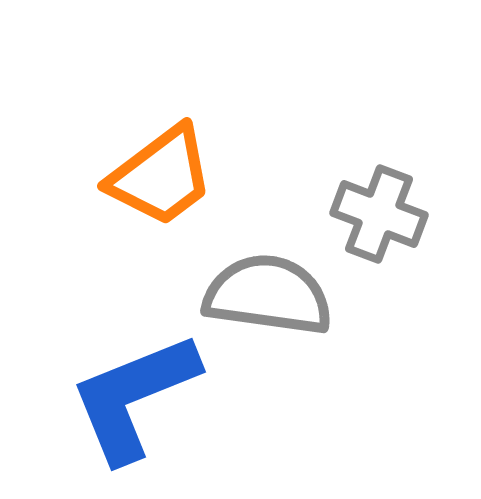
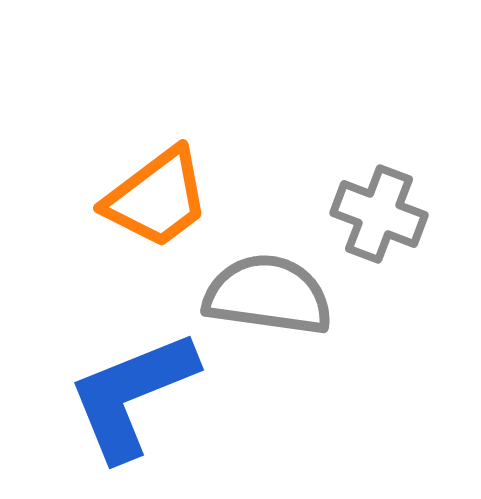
orange trapezoid: moved 4 px left, 22 px down
blue L-shape: moved 2 px left, 2 px up
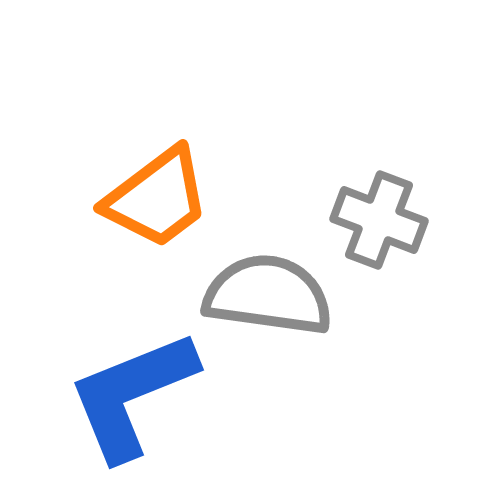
gray cross: moved 6 px down
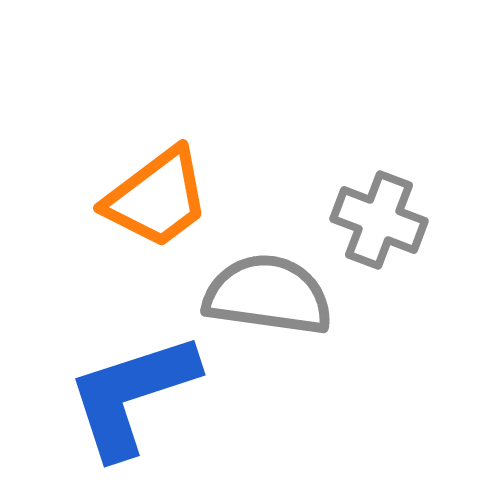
blue L-shape: rotated 4 degrees clockwise
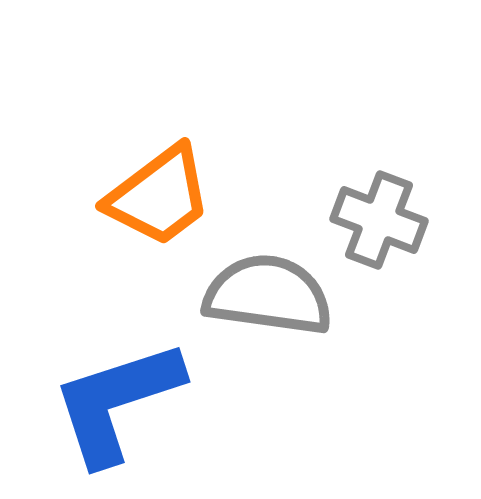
orange trapezoid: moved 2 px right, 2 px up
blue L-shape: moved 15 px left, 7 px down
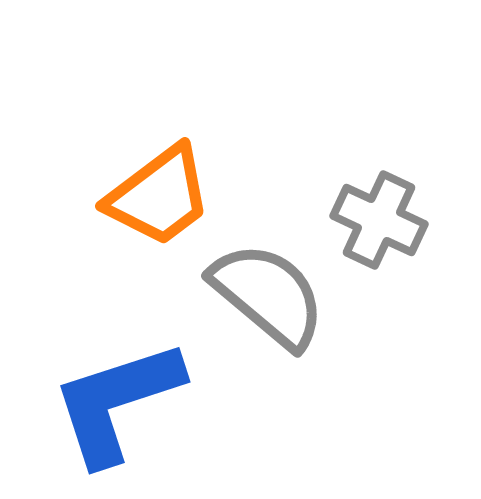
gray cross: rotated 4 degrees clockwise
gray semicircle: rotated 32 degrees clockwise
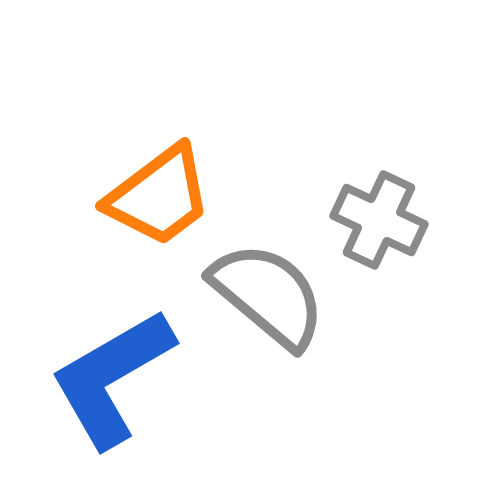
blue L-shape: moved 5 px left, 24 px up; rotated 12 degrees counterclockwise
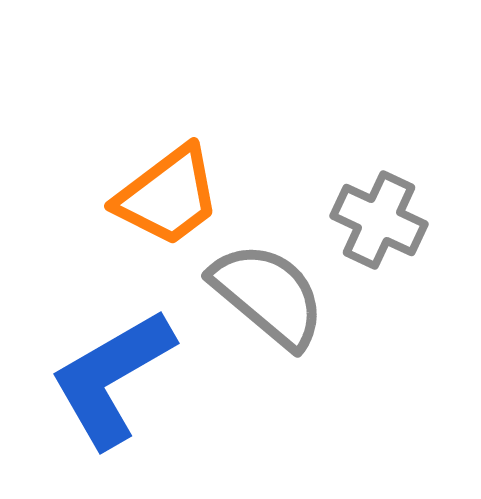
orange trapezoid: moved 9 px right
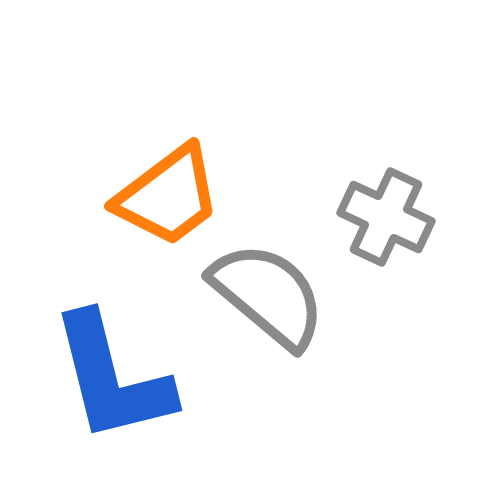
gray cross: moved 7 px right, 3 px up
blue L-shape: rotated 74 degrees counterclockwise
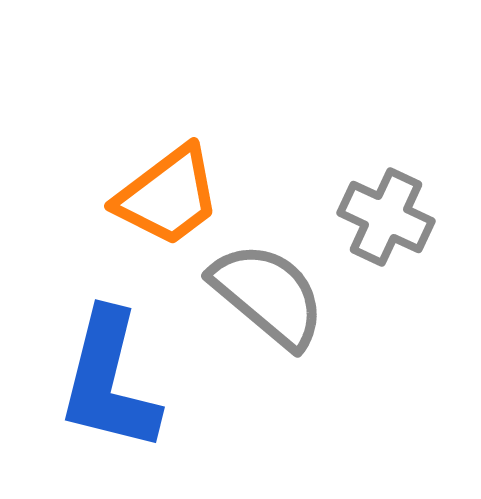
blue L-shape: moved 3 px left, 3 px down; rotated 28 degrees clockwise
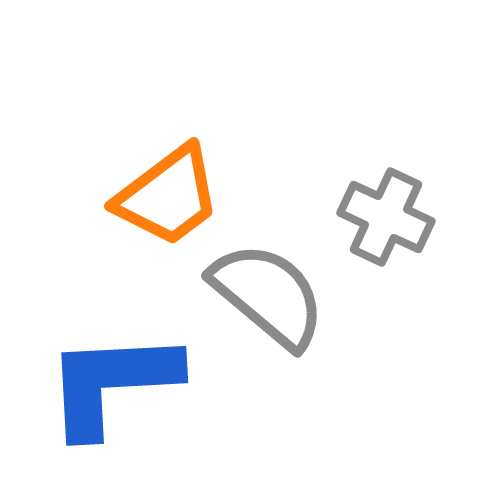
blue L-shape: moved 3 px right, 2 px down; rotated 73 degrees clockwise
